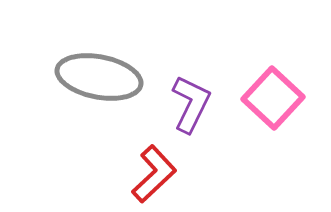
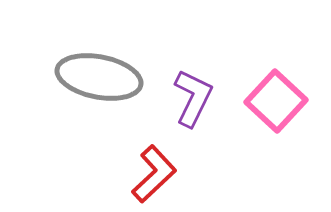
pink square: moved 3 px right, 3 px down
purple L-shape: moved 2 px right, 6 px up
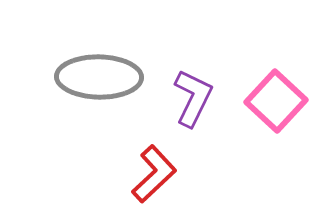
gray ellipse: rotated 10 degrees counterclockwise
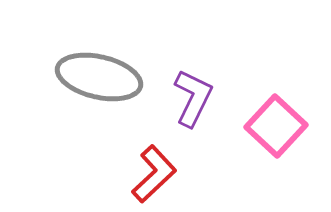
gray ellipse: rotated 12 degrees clockwise
pink square: moved 25 px down
